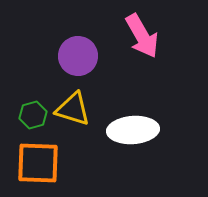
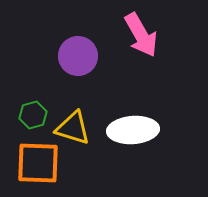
pink arrow: moved 1 px left, 1 px up
yellow triangle: moved 19 px down
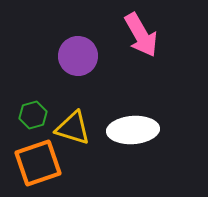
orange square: rotated 21 degrees counterclockwise
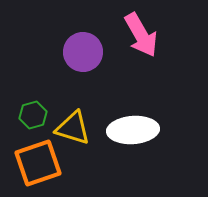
purple circle: moved 5 px right, 4 px up
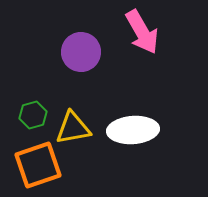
pink arrow: moved 1 px right, 3 px up
purple circle: moved 2 px left
yellow triangle: rotated 27 degrees counterclockwise
orange square: moved 2 px down
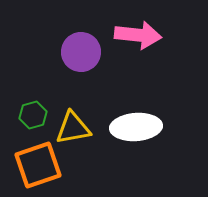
pink arrow: moved 4 px left, 3 px down; rotated 54 degrees counterclockwise
white ellipse: moved 3 px right, 3 px up
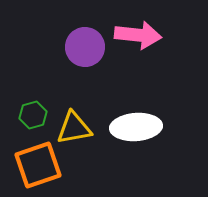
purple circle: moved 4 px right, 5 px up
yellow triangle: moved 1 px right
